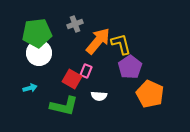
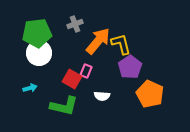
white semicircle: moved 3 px right
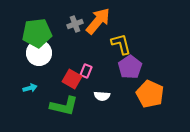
orange arrow: moved 20 px up
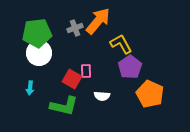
gray cross: moved 4 px down
yellow L-shape: rotated 15 degrees counterclockwise
pink rectangle: rotated 24 degrees counterclockwise
cyan arrow: rotated 112 degrees clockwise
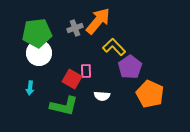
yellow L-shape: moved 7 px left, 3 px down; rotated 15 degrees counterclockwise
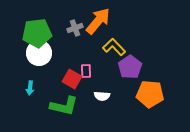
orange pentagon: rotated 20 degrees counterclockwise
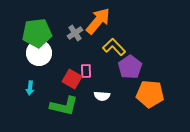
gray cross: moved 5 px down; rotated 14 degrees counterclockwise
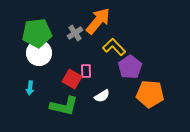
white semicircle: rotated 35 degrees counterclockwise
